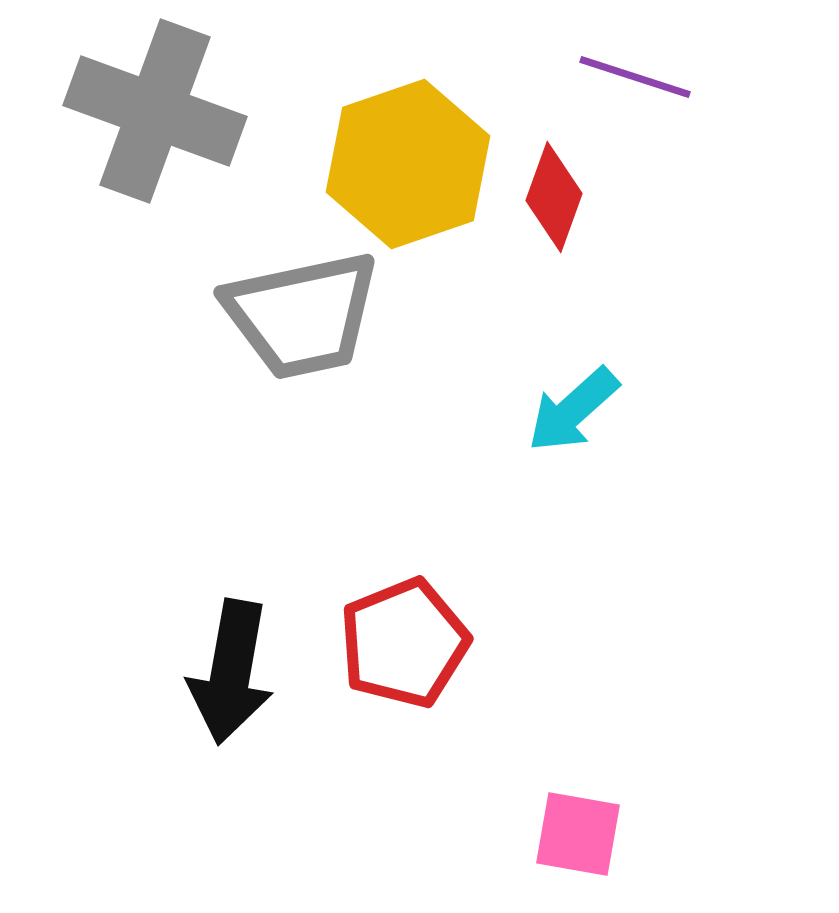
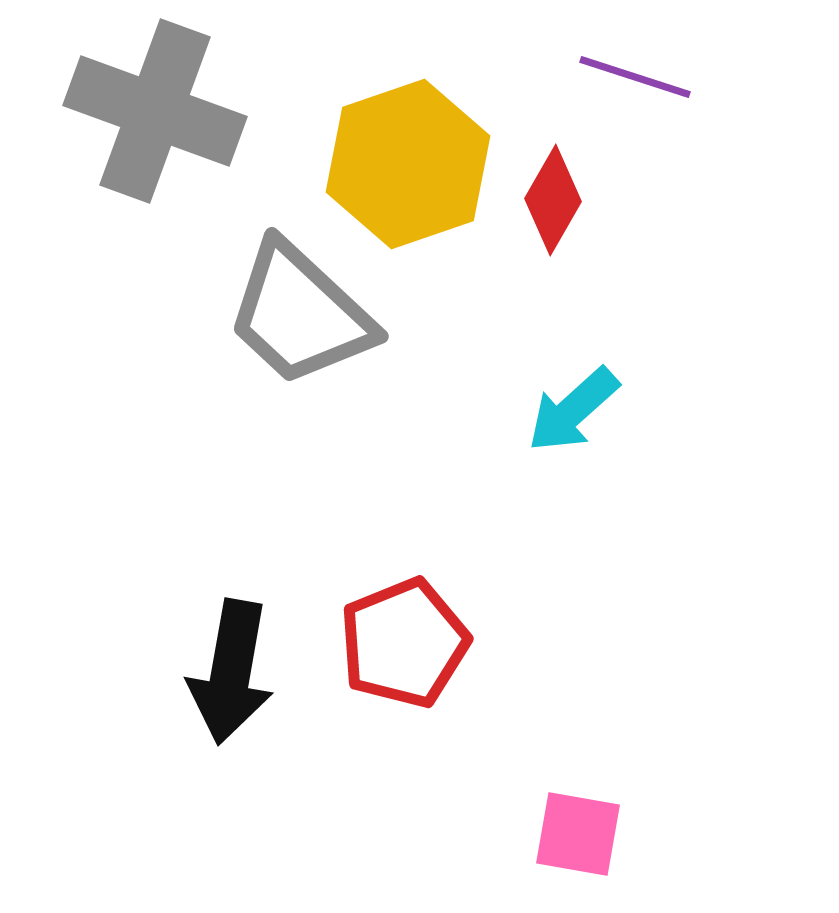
red diamond: moved 1 px left, 3 px down; rotated 10 degrees clockwise
gray trapezoid: moved 2 px left, 1 px up; rotated 55 degrees clockwise
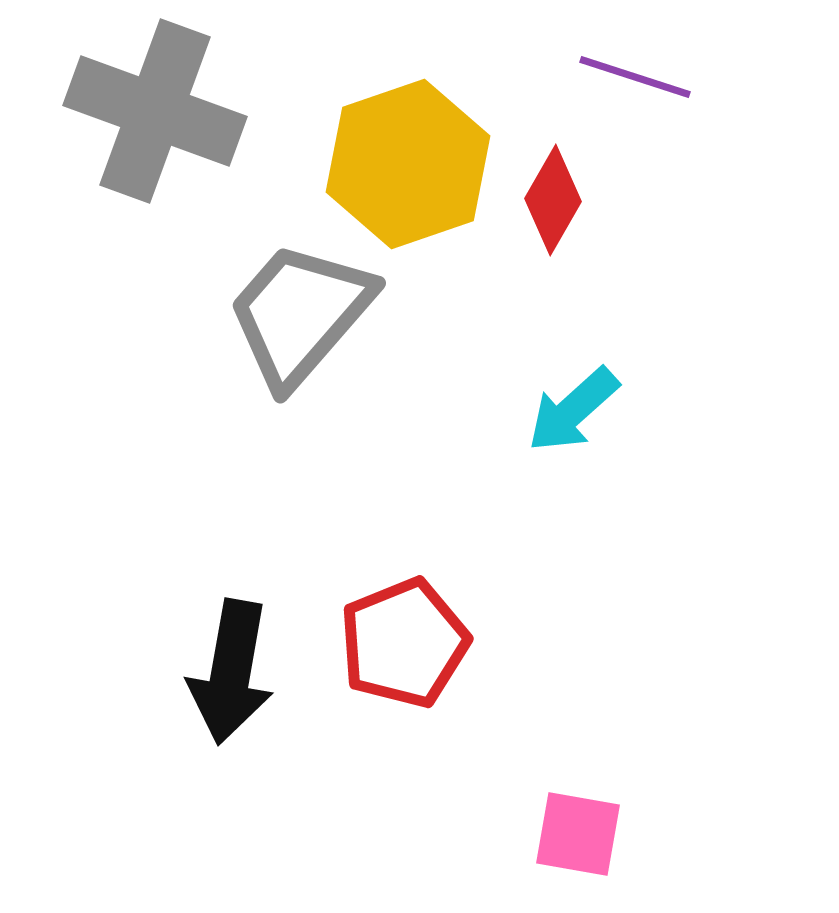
gray trapezoid: rotated 88 degrees clockwise
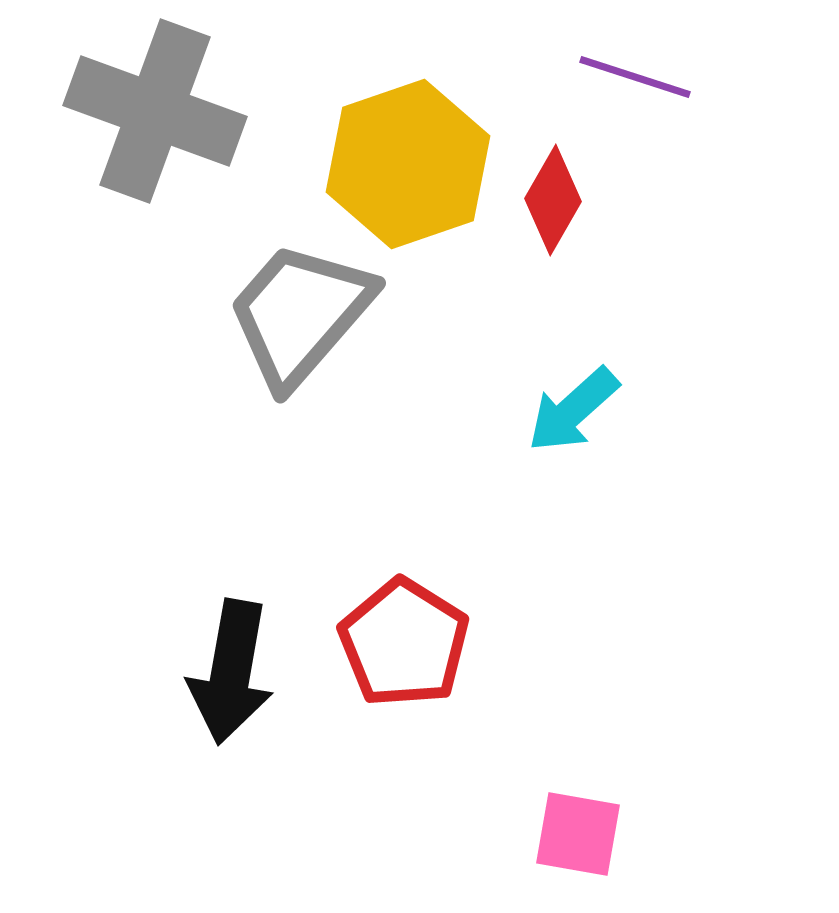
red pentagon: rotated 18 degrees counterclockwise
